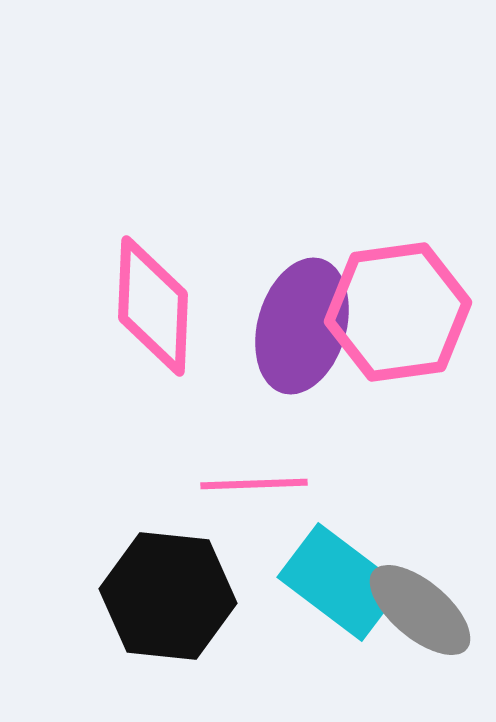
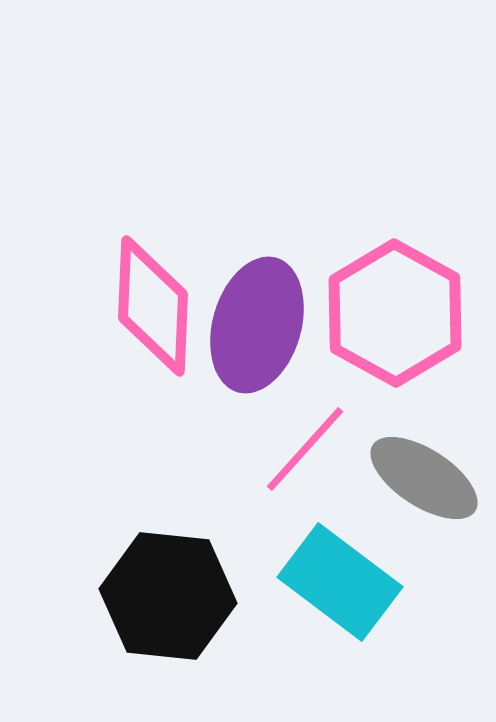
pink hexagon: moved 3 px left, 1 px down; rotated 23 degrees counterclockwise
purple ellipse: moved 45 px left, 1 px up
pink line: moved 51 px right, 35 px up; rotated 46 degrees counterclockwise
gray ellipse: moved 4 px right, 132 px up; rotated 7 degrees counterclockwise
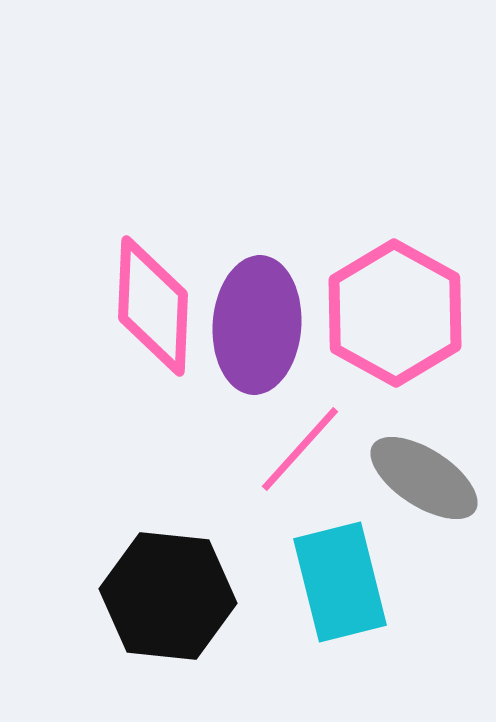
purple ellipse: rotated 12 degrees counterclockwise
pink line: moved 5 px left
cyan rectangle: rotated 39 degrees clockwise
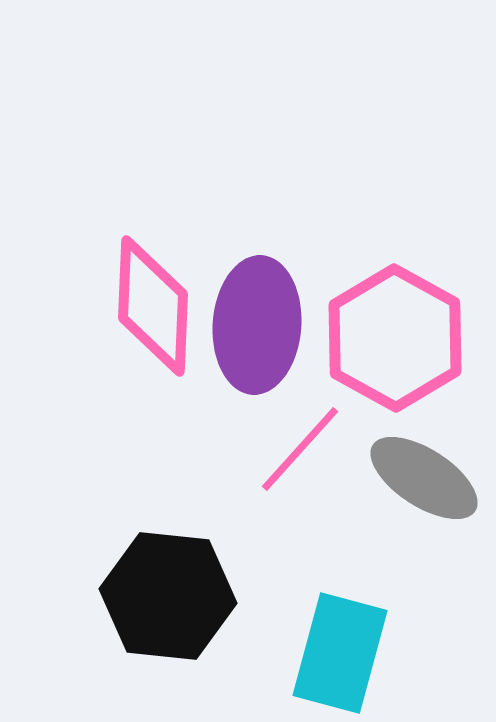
pink hexagon: moved 25 px down
cyan rectangle: moved 71 px down; rotated 29 degrees clockwise
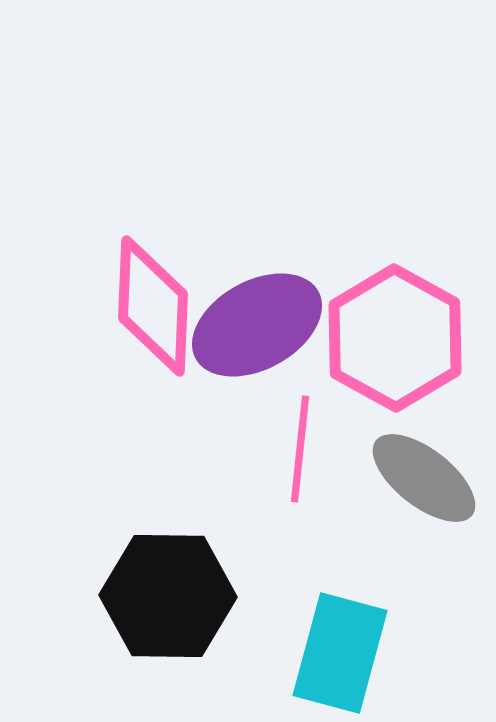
purple ellipse: rotated 57 degrees clockwise
pink line: rotated 36 degrees counterclockwise
gray ellipse: rotated 5 degrees clockwise
black hexagon: rotated 5 degrees counterclockwise
